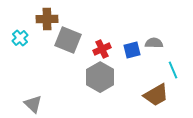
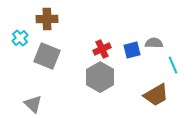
gray square: moved 21 px left, 16 px down
cyan line: moved 5 px up
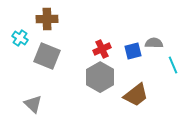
cyan cross: rotated 14 degrees counterclockwise
blue square: moved 1 px right, 1 px down
brown trapezoid: moved 20 px left; rotated 8 degrees counterclockwise
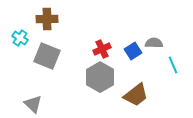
blue square: rotated 18 degrees counterclockwise
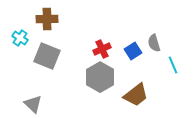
gray semicircle: rotated 108 degrees counterclockwise
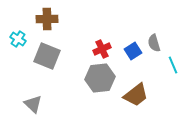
cyan cross: moved 2 px left, 1 px down
gray hexagon: moved 1 px down; rotated 24 degrees clockwise
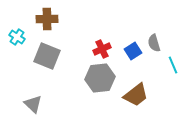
cyan cross: moved 1 px left, 2 px up
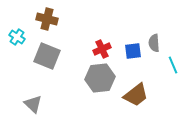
brown cross: rotated 15 degrees clockwise
gray semicircle: rotated 12 degrees clockwise
blue square: rotated 24 degrees clockwise
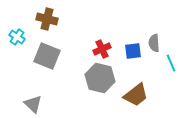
cyan line: moved 2 px left, 2 px up
gray hexagon: rotated 20 degrees clockwise
